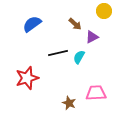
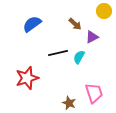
pink trapezoid: moved 2 px left; rotated 75 degrees clockwise
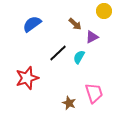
black line: rotated 30 degrees counterclockwise
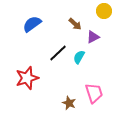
purple triangle: moved 1 px right
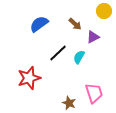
blue semicircle: moved 7 px right
red star: moved 2 px right
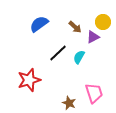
yellow circle: moved 1 px left, 11 px down
brown arrow: moved 3 px down
red star: moved 2 px down
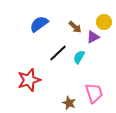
yellow circle: moved 1 px right
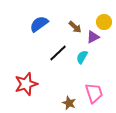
cyan semicircle: moved 3 px right
red star: moved 3 px left, 4 px down
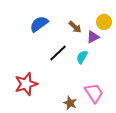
pink trapezoid: rotated 15 degrees counterclockwise
brown star: moved 1 px right
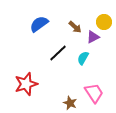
cyan semicircle: moved 1 px right, 1 px down
